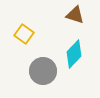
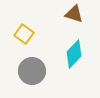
brown triangle: moved 1 px left, 1 px up
gray circle: moved 11 px left
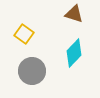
cyan diamond: moved 1 px up
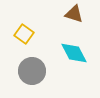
cyan diamond: rotated 72 degrees counterclockwise
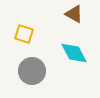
brown triangle: rotated 12 degrees clockwise
yellow square: rotated 18 degrees counterclockwise
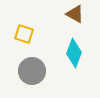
brown triangle: moved 1 px right
cyan diamond: rotated 48 degrees clockwise
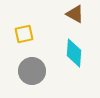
yellow square: rotated 30 degrees counterclockwise
cyan diamond: rotated 16 degrees counterclockwise
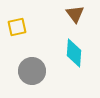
brown triangle: rotated 24 degrees clockwise
yellow square: moved 7 px left, 7 px up
